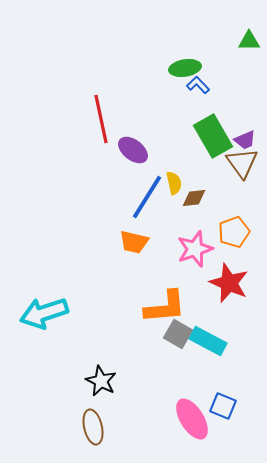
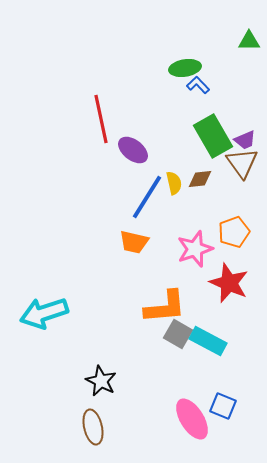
brown diamond: moved 6 px right, 19 px up
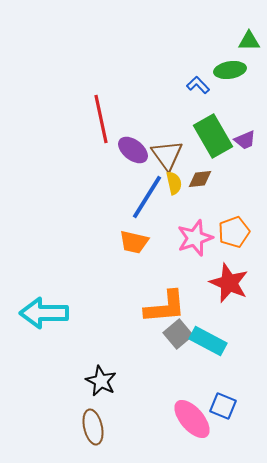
green ellipse: moved 45 px right, 2 px down
brown triangle: moved 75 px left, 8 px up
pink star: moved 11 px up
cyan arrow: rotated 18 degrees clockwise
gray square: rotated 20 degrees clockwise
pink ellipse: rotated 9 degrees counterclockwise
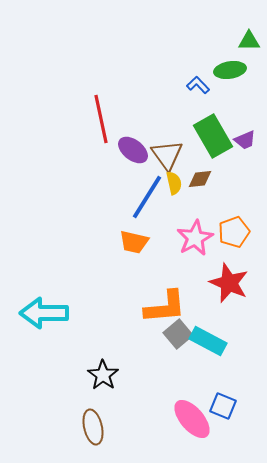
pink star: rotated 9 degrees counterclockwise
black star: moved 2 px right, 6 px up; rotated 8 degrees clockwise
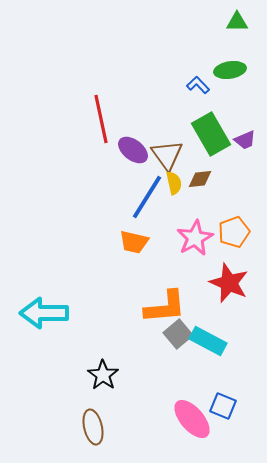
green triangle: moved 12 px left, 19 px up
green rectangle: moved 2 px left, 2 px up
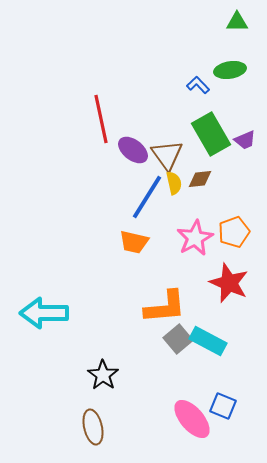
gray square: moved 5 px down
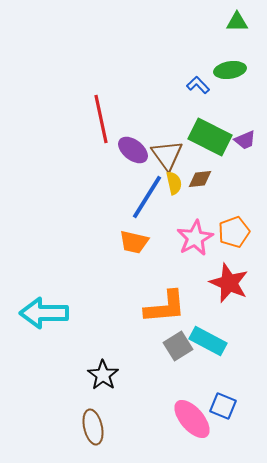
green rectangle: moved 1 px left, 3 px down; rotated 33 degrees counterclockwise
gray square: moved 7 px down; rotated 8 degrees clockwise
